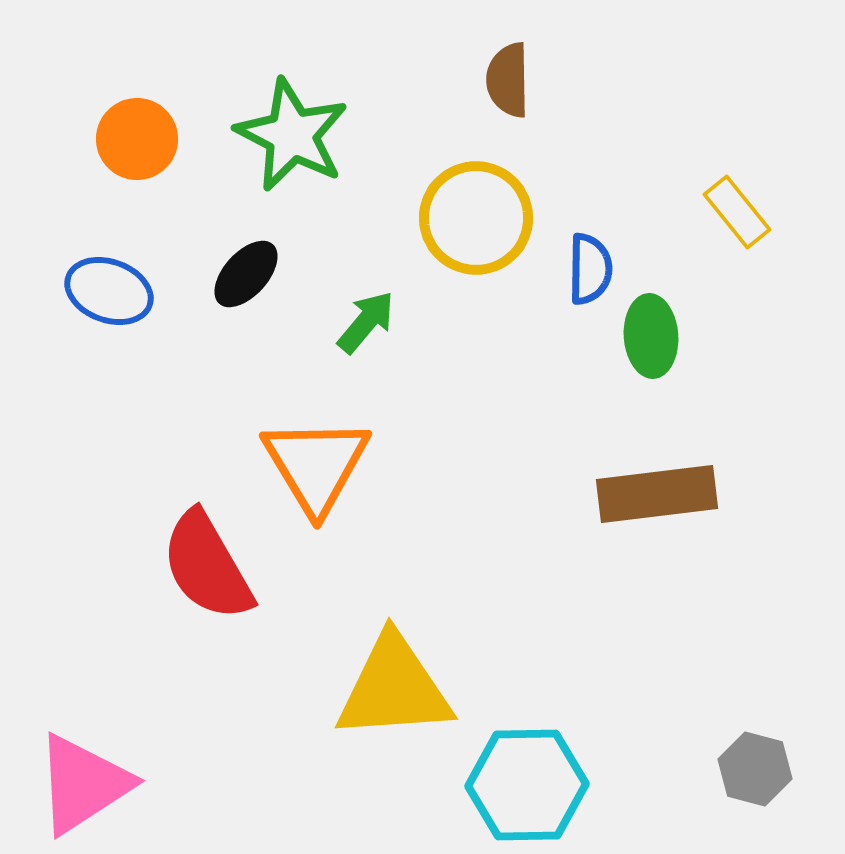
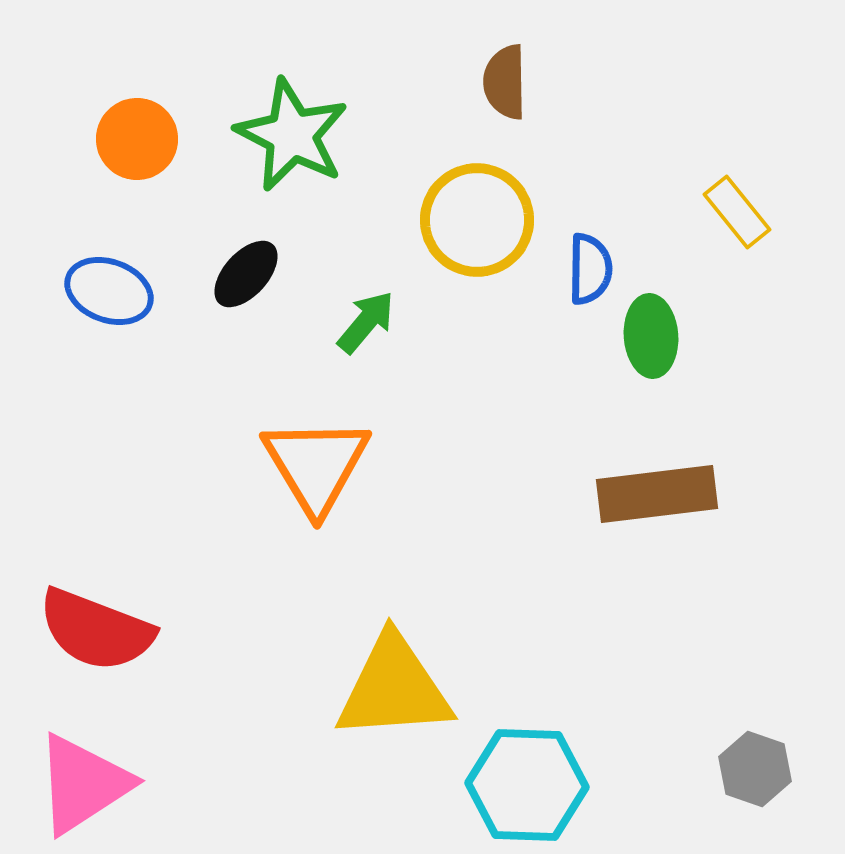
brown semicircle: moved 3 px left, 2 px down
yellow circle: moved 1 px right, 2 px down
red semicircle: moved 111 px left, 64 px down; rotated 39 degrees counterclockwise
gray hexagon: rotated 4 degrees clockwise
cyan hexagon: rotated 3 degrees clockwise
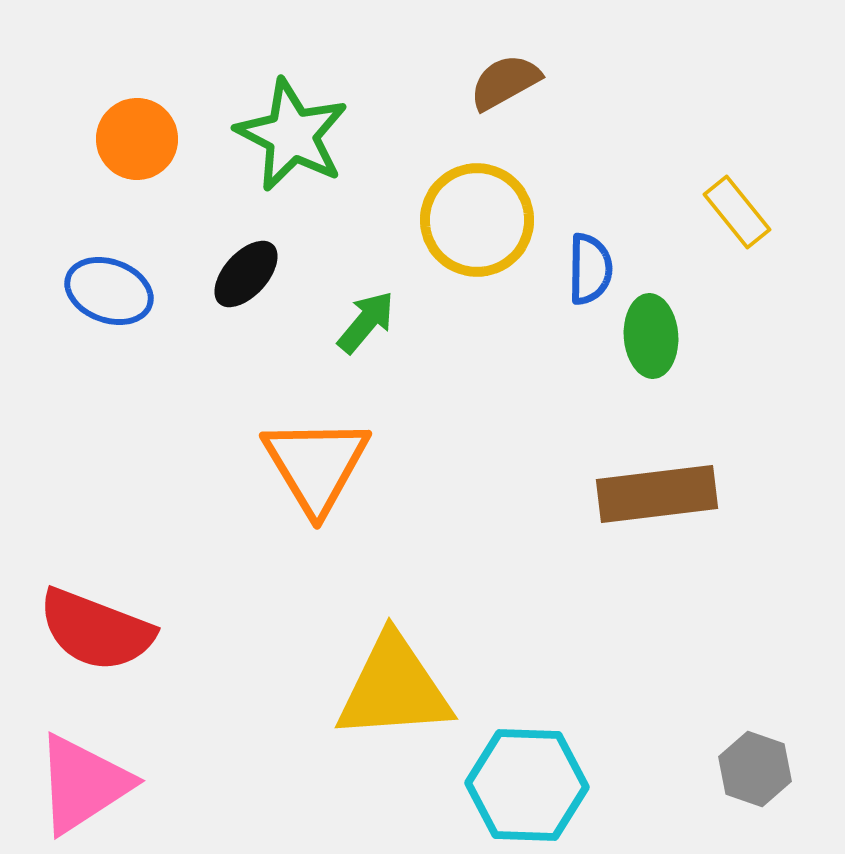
brown semicircle: rotated 62 degrees clockwise
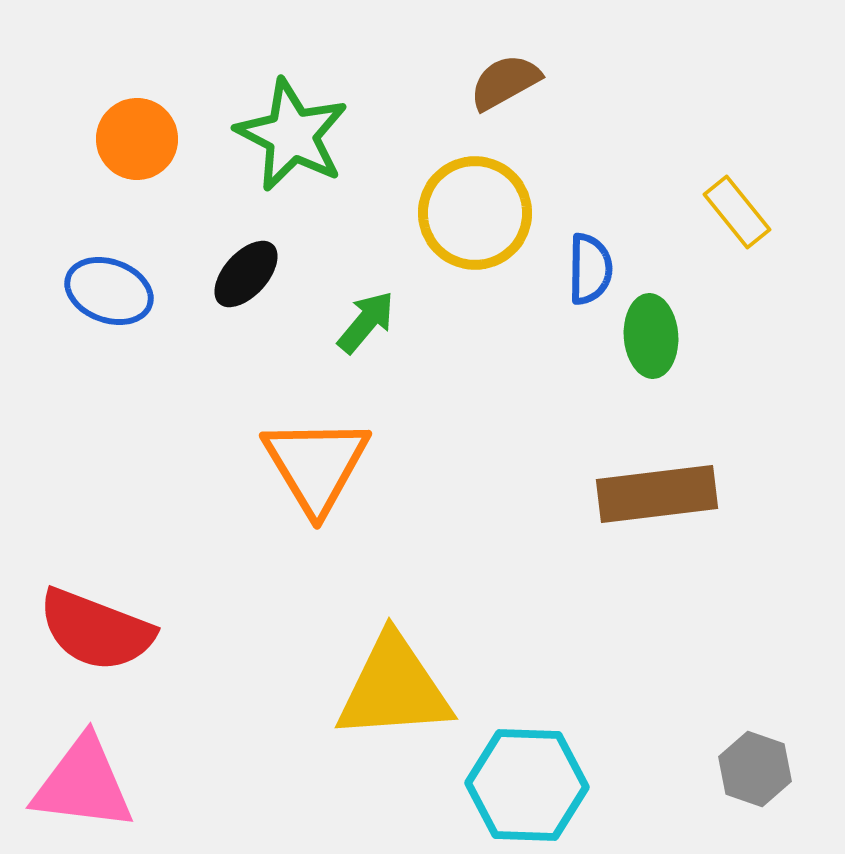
yellow circle: moved 2 px left, 7 px up
pink triangle: rotated 40 degrees clockwise
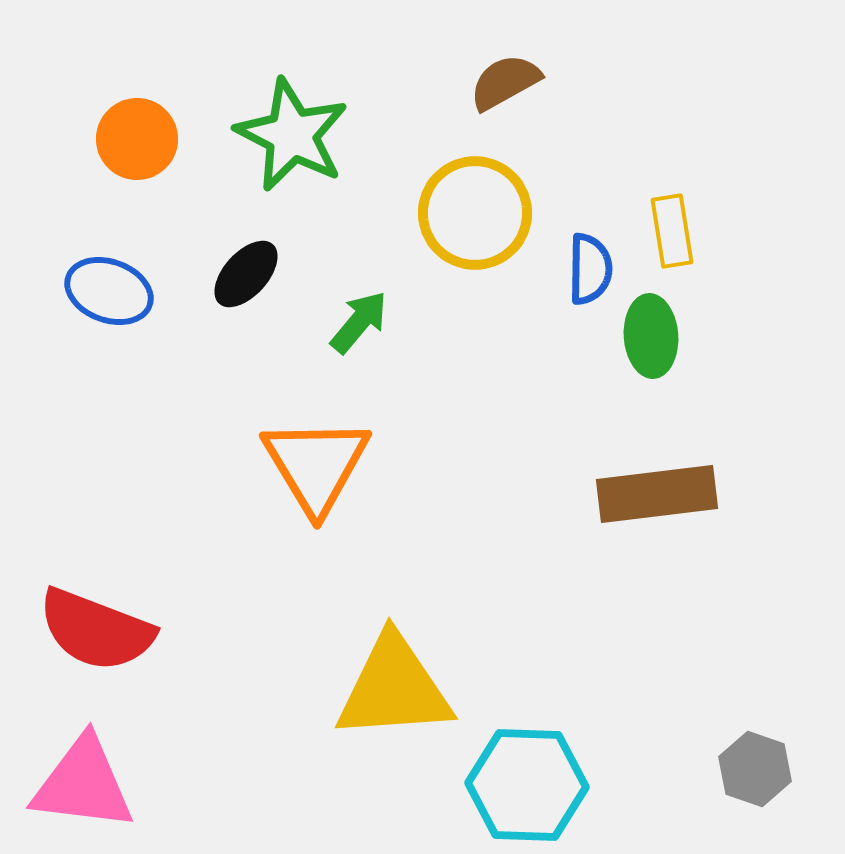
yellow rectangle: moved 65 px left, 19 px down; rotated 30 degrees clockwise
green arrow: moved 7 px left
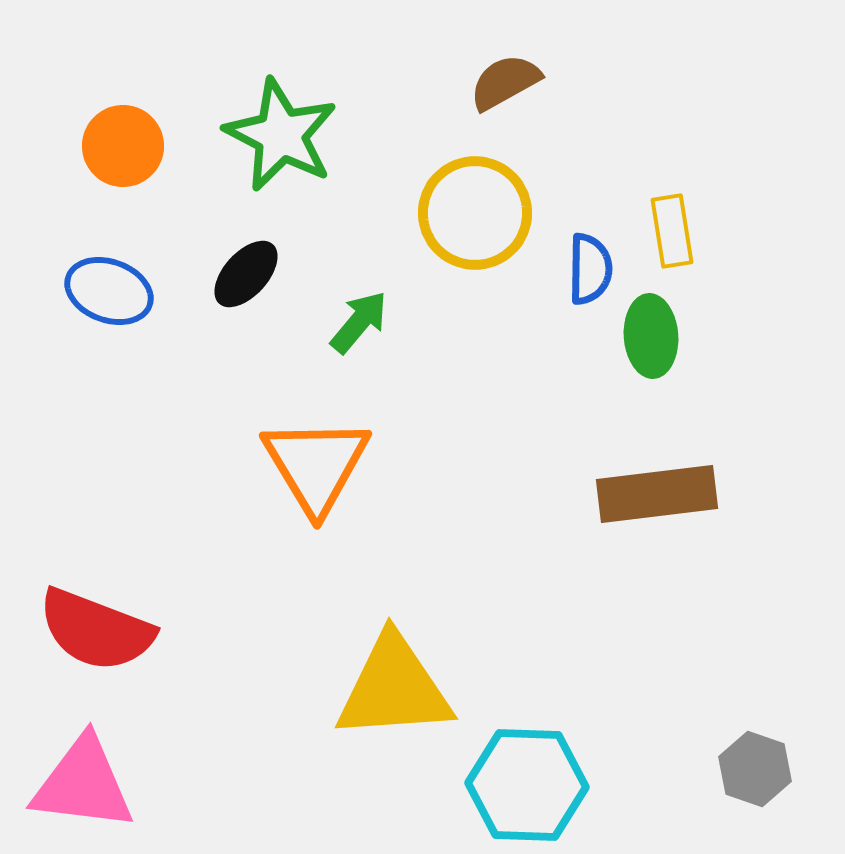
green star: moved 11 px left
orange circle: moved 14 px left, 7 px down
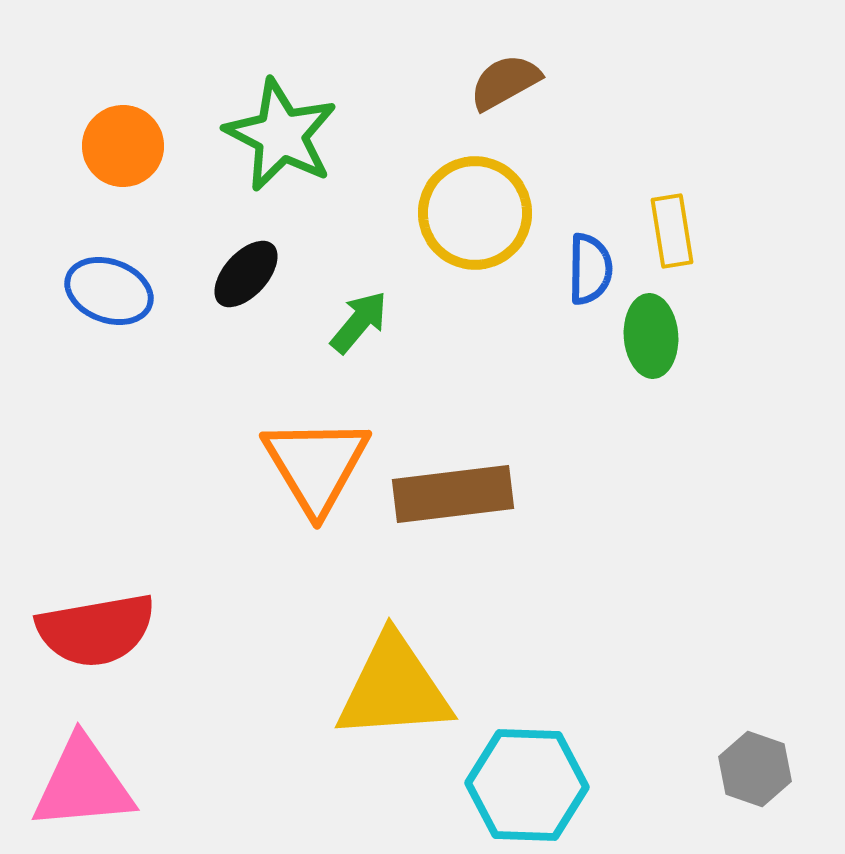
brown rectangle: moved 204 px left
red semicircle: rotated 31 degrees counterclockwise
pink triangle: rotated 12 degrees counterclockwise
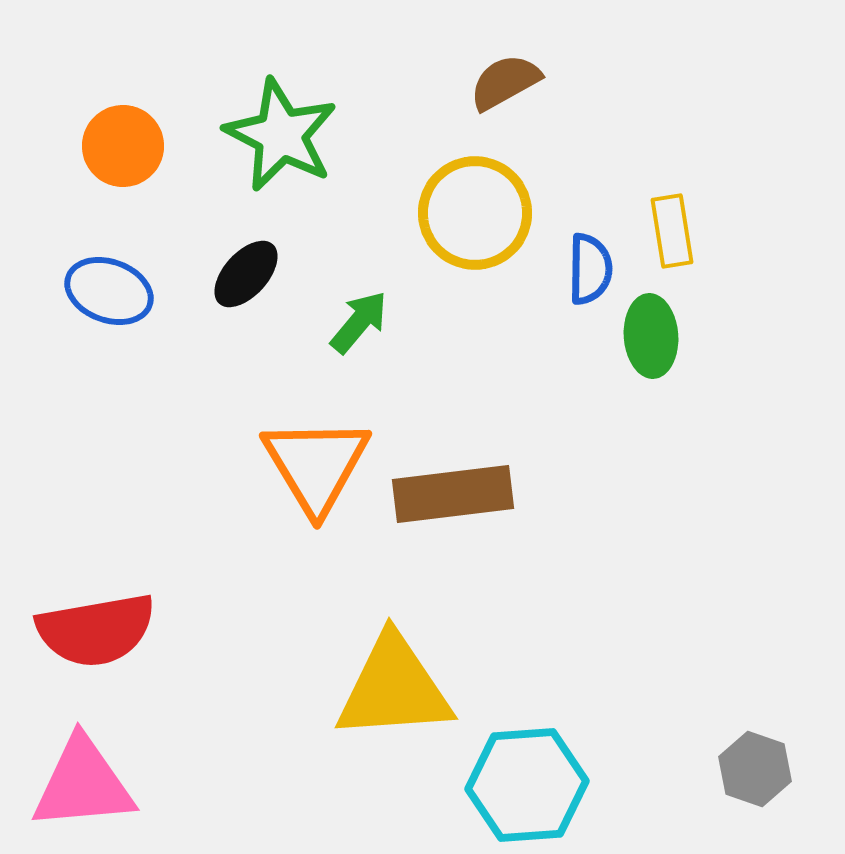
cyan hexagon: rotated 6 degrees counterclockwise
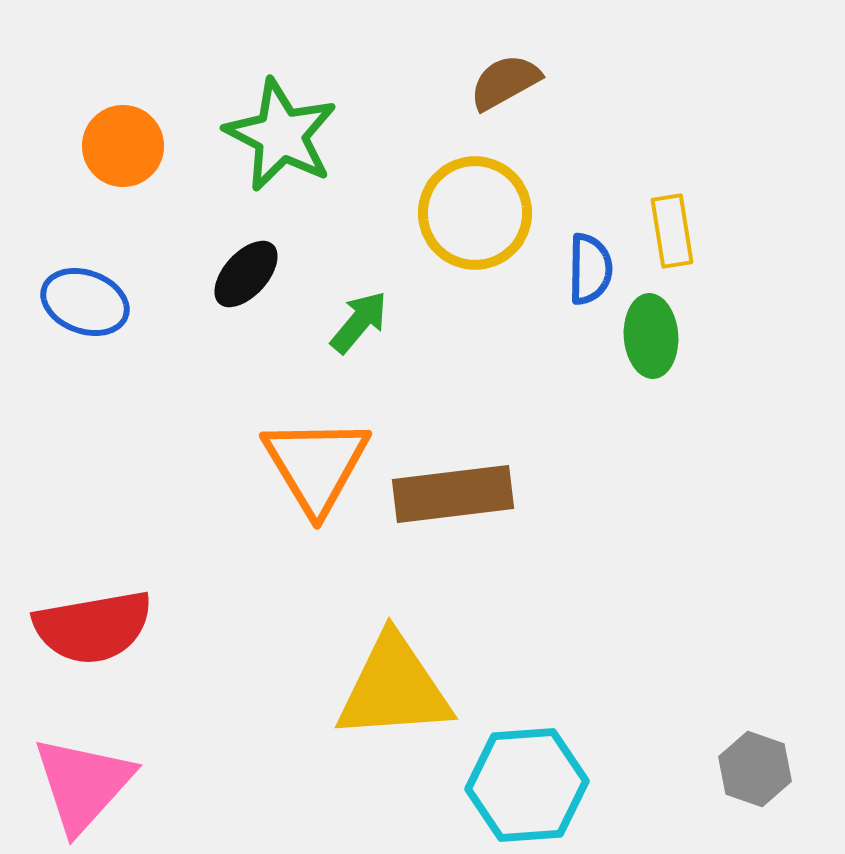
blue ellipse: moved 24 px left, 11 px down
red semicircle: moved 3 px left, 3 px up
pink triangle: rotated 43 degrees counterclockwise
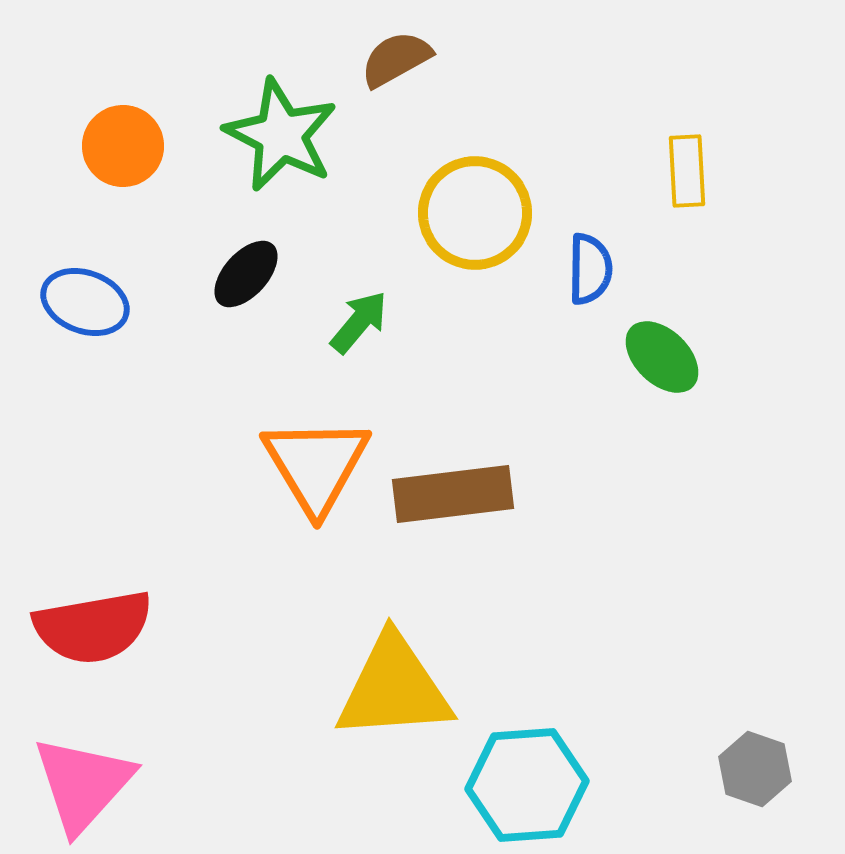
brown semicircle: moved 109 px left, 23 px up
yellow rectangle: moved 15 px right, 60 px up; rotated 6 degrees clockwise
green ellipse: moved 11 px right, 21 px down; rotated 42 degrees counterclockwise
